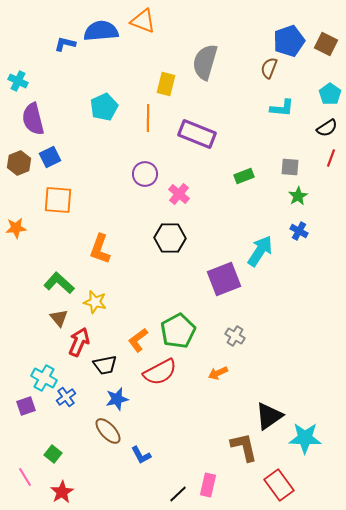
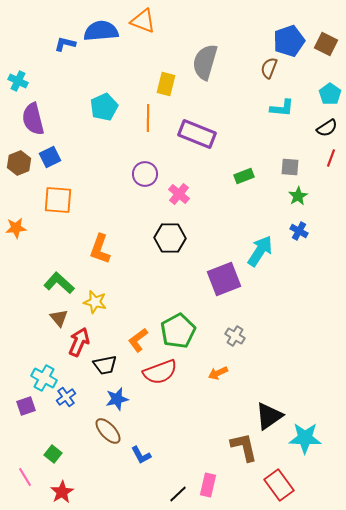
red semicircle at (160, 372): rotated 8 degrees clockwise
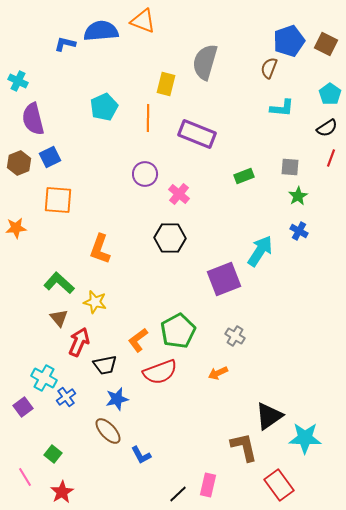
purple square at (26, 406): moved 3 px left, 1 px down; rotated 18 degrees counterclockwise
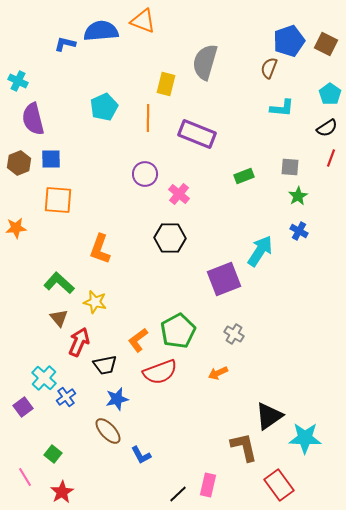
blue square at (50, 157): moved 1 px right, 2 px down; rotated 25 degrees clockwise
gray cross at (235, 336): moved 1 px left, 2 px up
cyan cross at (44, 378): rotated 15 degrees clockwise
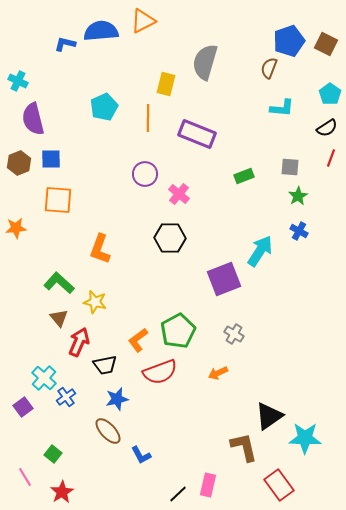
orange triangle at (143, 21): rotated 48 degrees counterclockwise
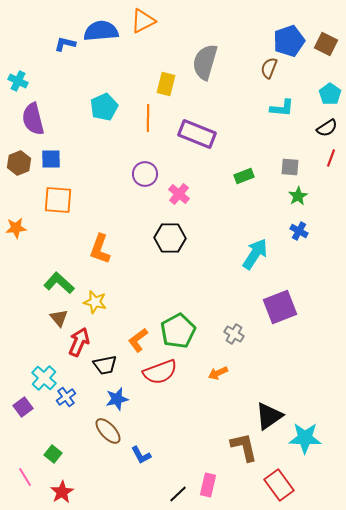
cyan arrow at (260, 251): moved 5 px left, 3 px down
purple square at (224, 279): moved 56 px right, 28 px down
